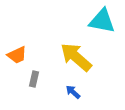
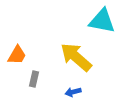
orange trapezoid: rotated 35 degrees counterclockwise
blue arrow: rotated 56 degrees counterclockwise
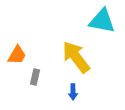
yellow arrow: rotated 12 degrees clockwise
gray rectangle: moved 1 px right, 2 px up
blue arrow: rotated 77 degrees counterclockwise
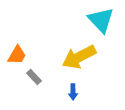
cyan triangle: moved 1 px left, 1 px up; rotated 36 degrees clockwise
yellow arrow: moved 3 px right; rotated 80 degrees counterclockwise
gray rectangle: moved 1 px left; rotated 56 degrees counterclockwise
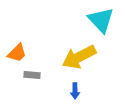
orange trapezoid: moved 2 px up; rotated 15 degrees clockwise
gray rectangle: moved 2 px left, 2 px up; rotated 42 degrees counterclockwise
blue arrow: moved 2 px right, 1 px up
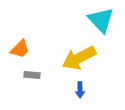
orange trapezoid: moved 3 px right, 4 px up
yellow arrow: moved 1 px down
blue arrow: moved 5 px right, 1 px up
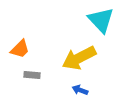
blue arrow: rotated 112 degrees clockwise
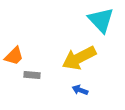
orange trapezoid: moved 6 px left, 7 px down
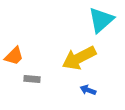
cyan triangle: rotated 32 degrees clockwise
gray rectangle: moved 4 px down
blue arrow: moved 8 px right
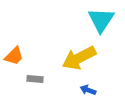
cyan triangle: rotated 16 degrees counterclockwise
gray rectangle: moved 3 px right
